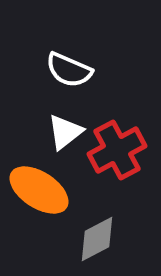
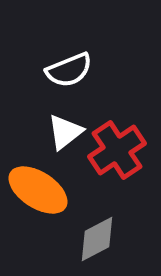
white semicircle: rotated 45 degrees counterclockwise
red cross: rotated 6 degrees counterclockwise
orange ellipse: moved 1 px left
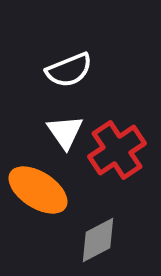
white triangle: rotated 27 degrees counterclockwise
gray diamond: moved 1 px right, 1 px down
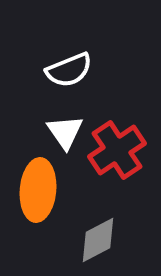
orange ellipse: rotated 62 degrees clockwise
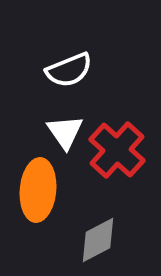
red cross: rotated 14 degrees counterclockwise
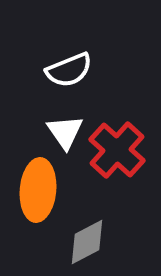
gray diamond: moved 11 px left, 2 px down
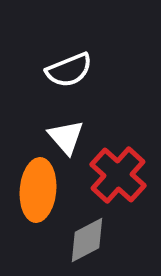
white triangle: moved 1 px right, 5 px down; rotated 6 degrees counterclockwise
red cross: moved 1 px right, 25 px down
gray diamond: moved 2 px up
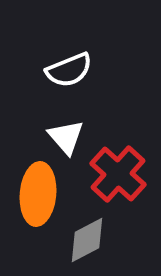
red cross: moved 1 px up
orange ellipse: moved 4 px down
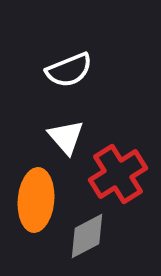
red cross: rotated 16 degrees clockwise
orange ellipse: moved 2 px left, 6 px down
gray diamond: moved 4 px up
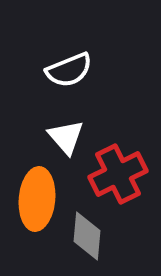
red cross: rotated 6 degrees clockwise
orange ellipse: moved 1 px right, 1 px up
gray diamond: rotated 57 degrees counterclockwise
